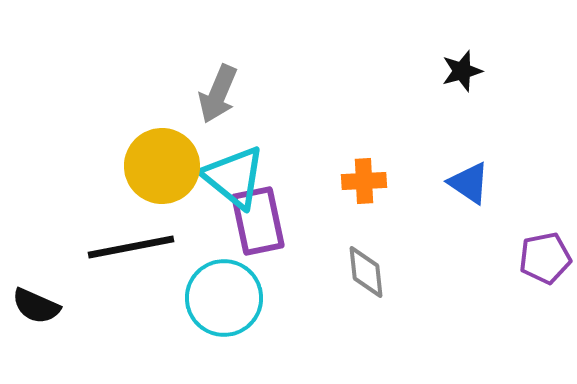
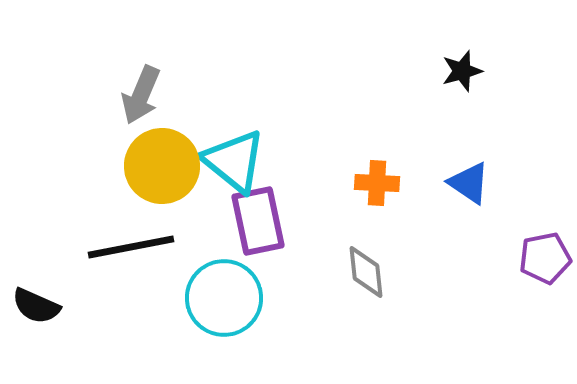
gray arrow: moved 77 px left, 1 px down
cyan triangle: moved 16 px up
orange cross: moved 13 px right, 2 px down; rotated 6 degrees clockwise
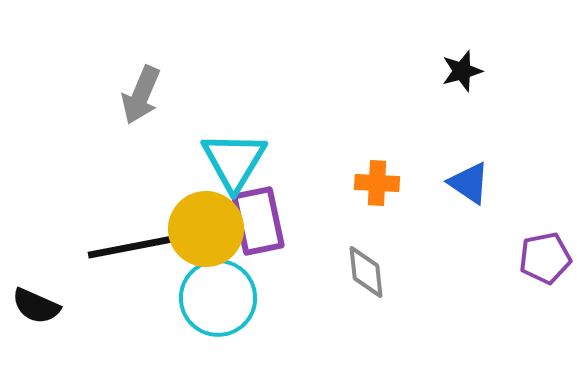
cyan triangle: rotated 22 degrees clockwise
yellow circle: moved 44 px right, 63 px down
cyan circle: moved 6 px left
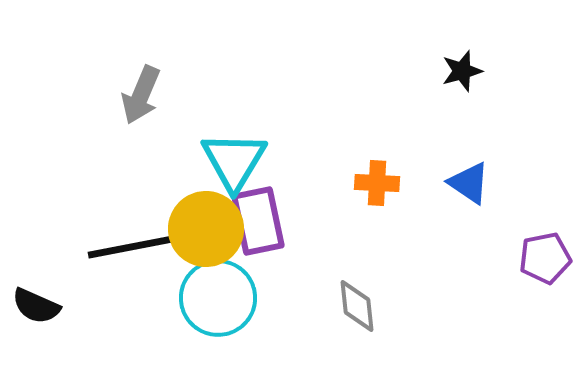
gray diamond: moved 9 px left, 34 px down
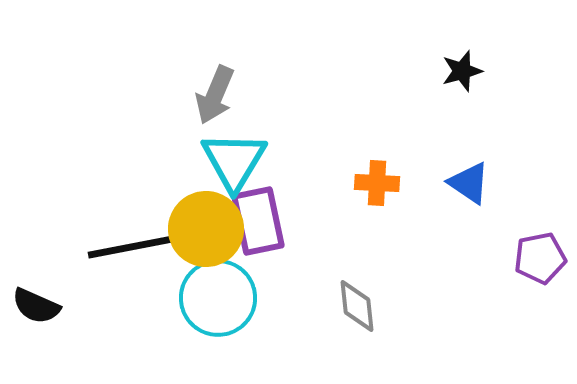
gray arrow: moved 74 px right
purple pentagon: moved 5 px left
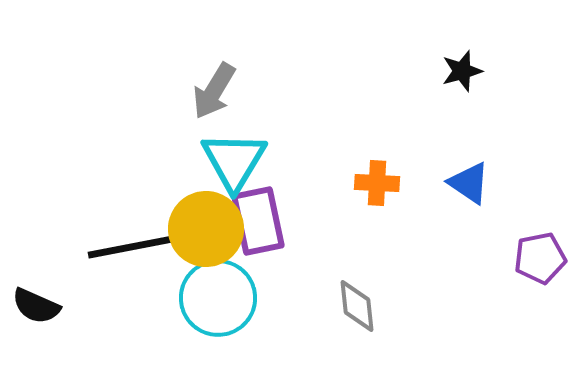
gray arrow: moved 1 px left, 4 px up; rotated 8 degrees clockwise
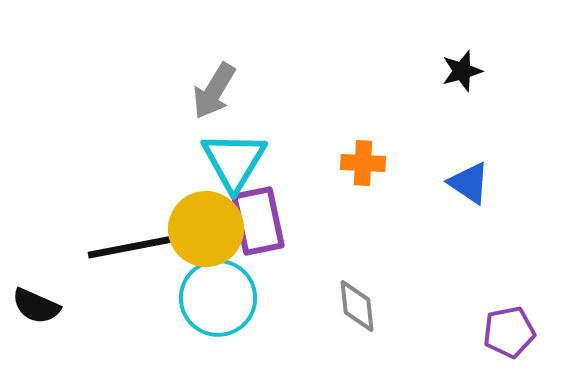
orange cross: moved 14 px left, 20 px up
purple pentagon: moved 31 px left, 74 px down
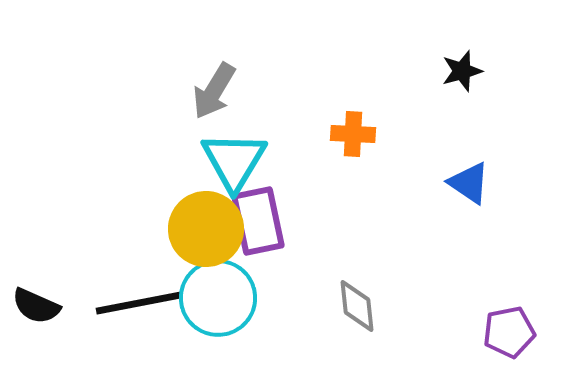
orange cross: moved 10 px left, 29 px up
black line: moved 8 px right, 56 px down
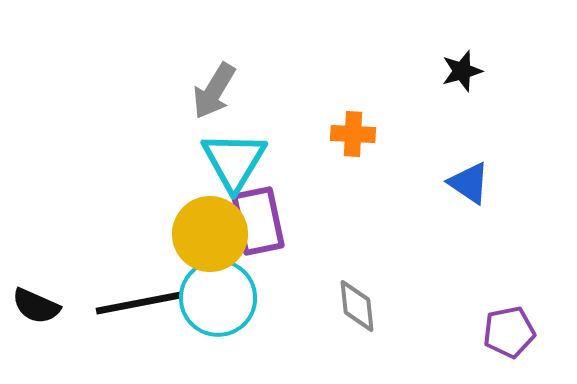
yellow circle: moved 4 px right, 5 px down
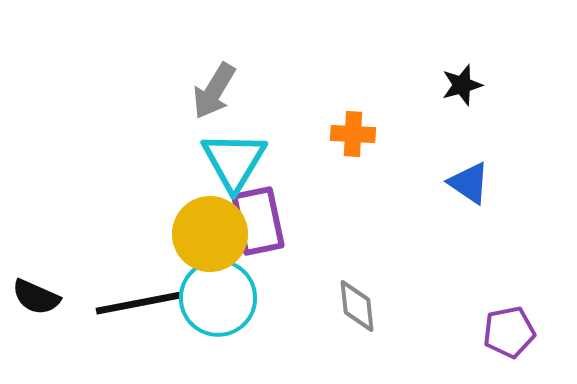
black star: moved 14 px down
black semicircle: moved 9 px up
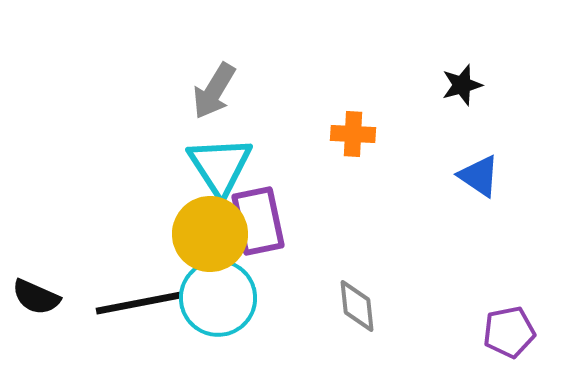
cyan triangle: moved 14 px left, 5 px down; rotated 4 degrees counterclockwise
blue triangle: moved 10 px right, 7 px up
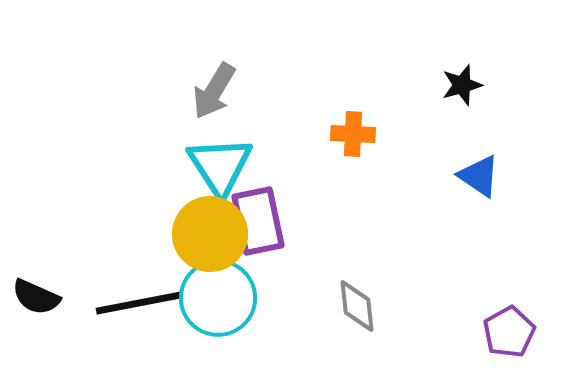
purple pentagon: rotated 18 degrees counterclockwise
